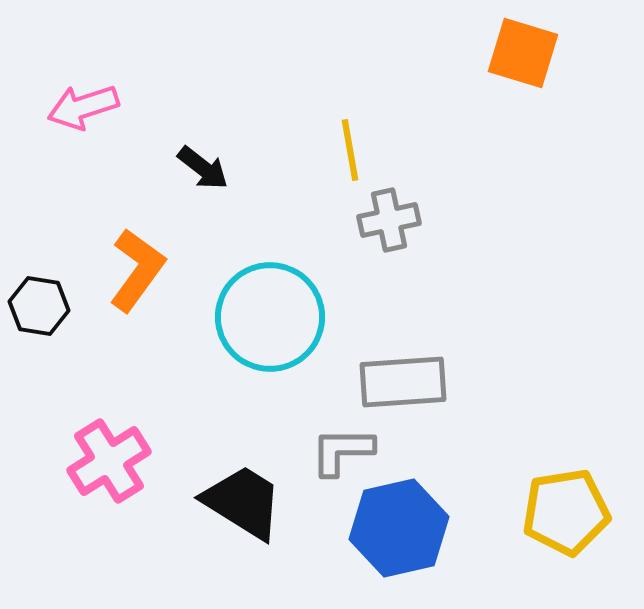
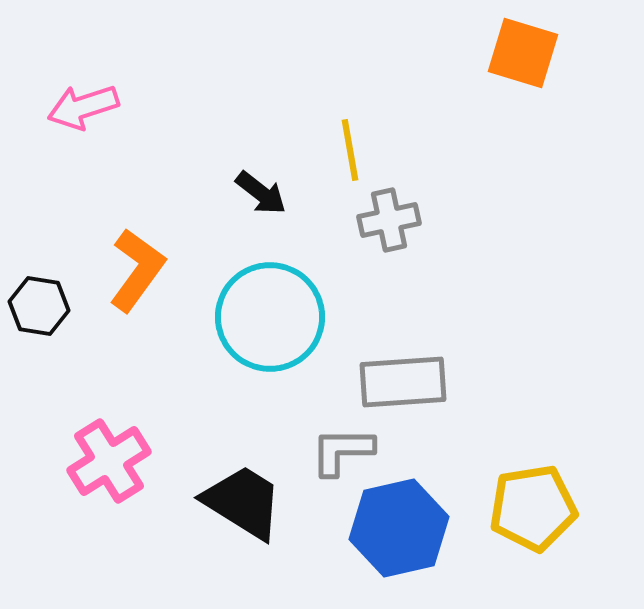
black arrow: moved 58 px right, 25 px down
yellow pentagon: moved 33 px left, 4 px up
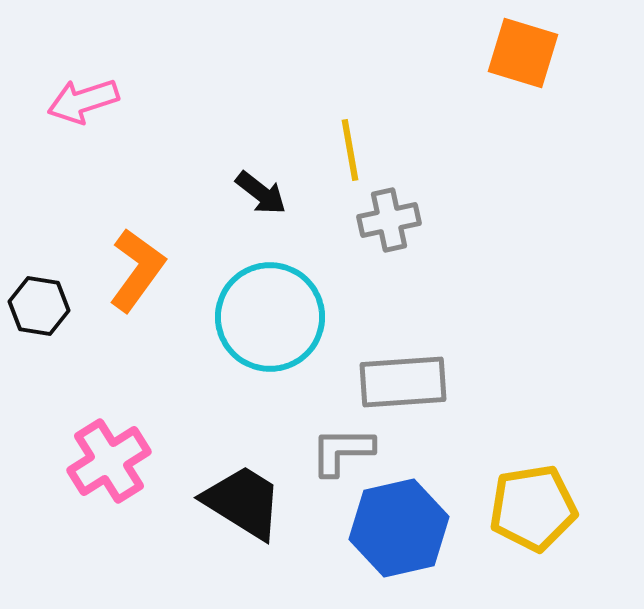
pink arrow: moved 6 px up
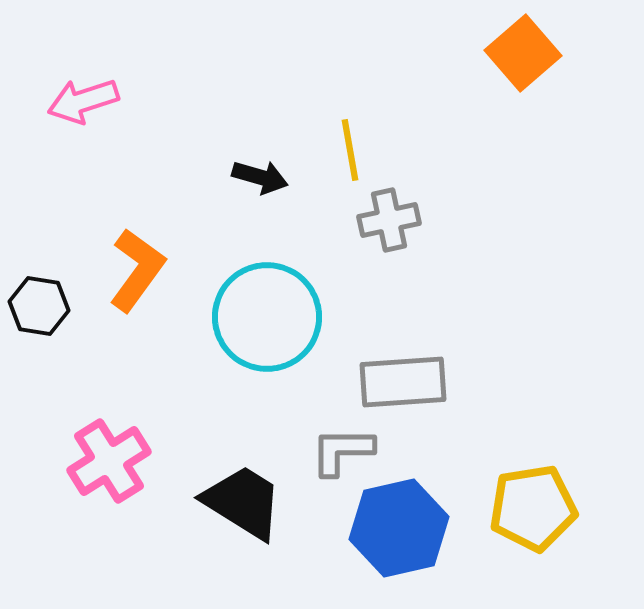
orange square: rotated 32 degrees clockwise
black arrow: moved 1 px left, 16 px up; rotated 22 degrees counterclockwise
cyan circle: moved 3 px left
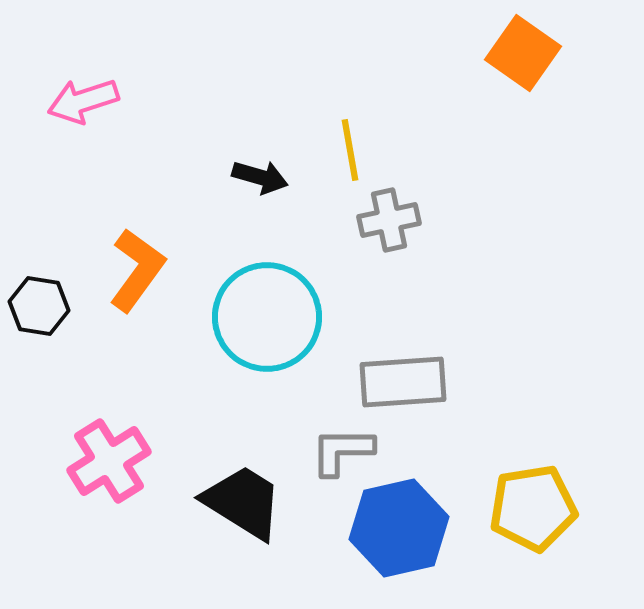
orange square: rotated 14 degrees counterclockwise
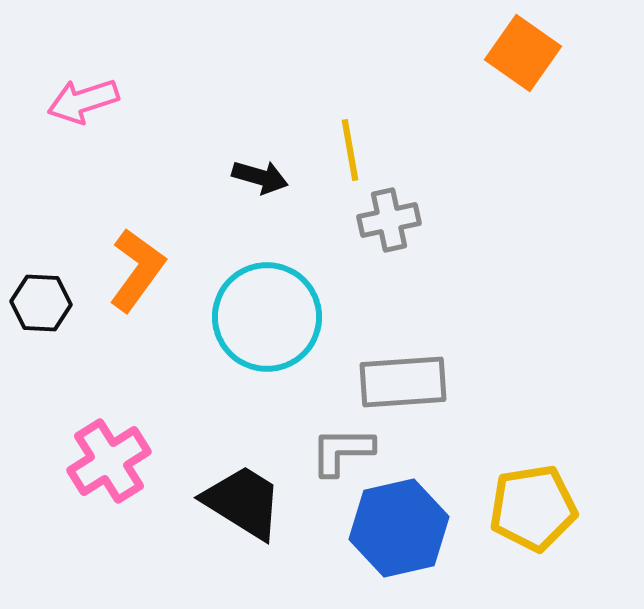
black hexagon: moved 2 px right, 3 px up; rotated 6 degrees counterclockwise
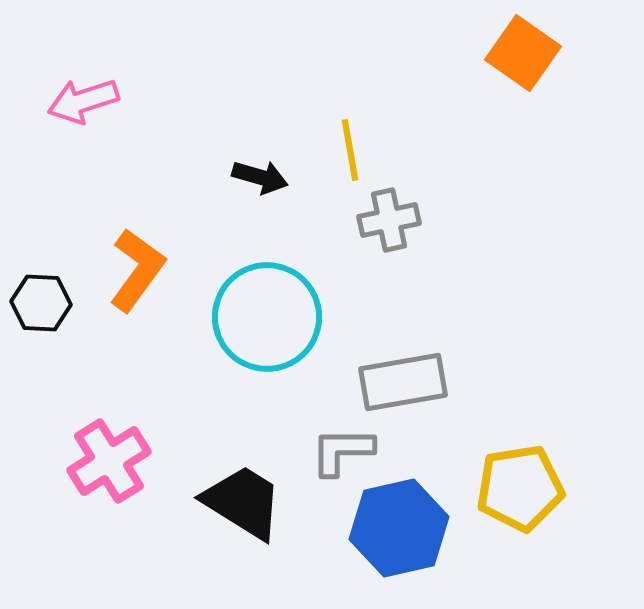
gray rectangle: rotated 6 degrees counterclockwise
yellow pentagon: moved 13 px left, 20 px up
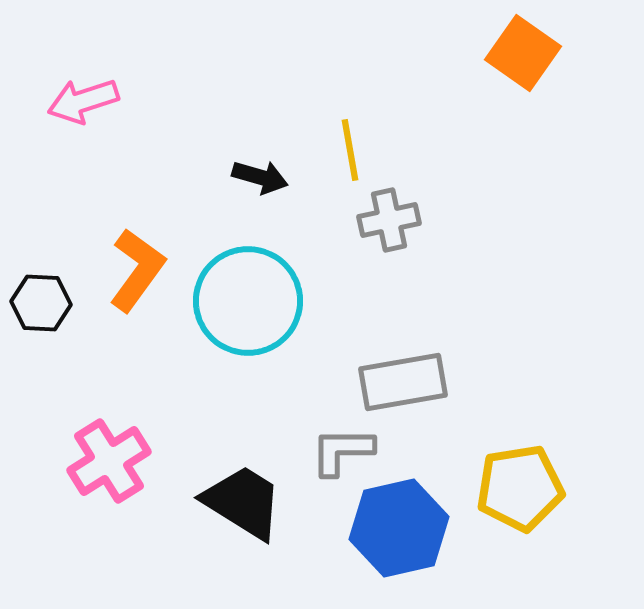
cyan circle: moved 19 px left, 16 px up
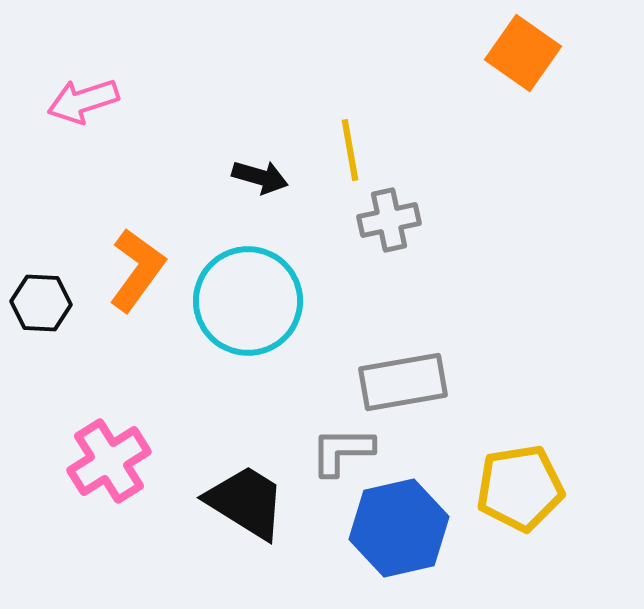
black trapezoid: moved 3 px right
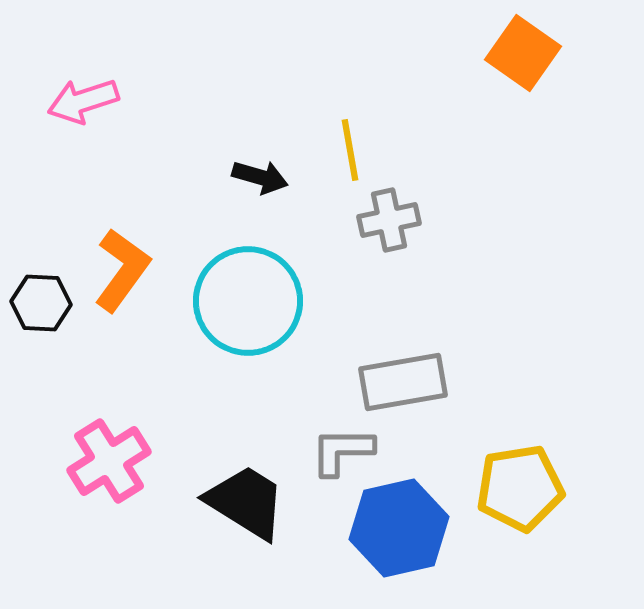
orange L-shape: moved 15 px left
